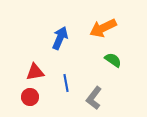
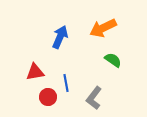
blue arrow: moved 1 px up
red circle: moved 18 px right
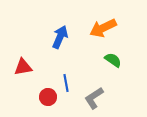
red triangle: moved 12 px left, 5 px up
gray L-shape: rotated 20 degrees clockwise
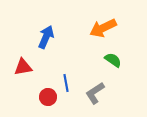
blue arrow: moved 14 px left
gray L-shape: moved 1 px right, 5 px up
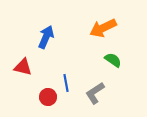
red triangle: rotated 24 degrees clockwise
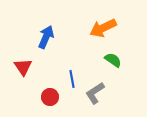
red triangle: rotated 42 degrees clockwise
blue line: moved 6 px right, 4 px up
red circle: moved 2 px right
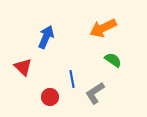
red triangle: rotated 12 degrees counterclockwise
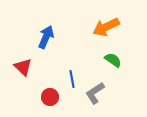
orange arrow: moved 3 px right, 1 px up
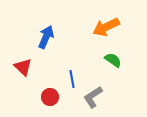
gray L-shape: moved 2 px left, 4 px down
